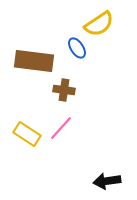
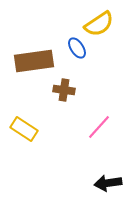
brown rectangle: rotated 15 degrees counterclockwise
pink line: moved 38 px right, 1 px up
yellow rectangle: moved 3 px left, 5 px up
black arrow: moved 1 px right, 2 px down
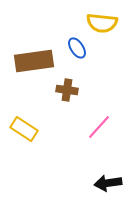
yellow semicircle: moved 3 px right, 1 px up; rotated 40 degrees clockwise
brown cross: moved 3 px right
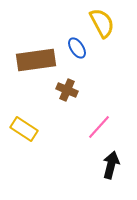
yellow semicircle: rotated 124 degrees counterclockwise
brown rectangle: moved 2 px right, 1 px up
brown cross: rotated 15 degrees clockwise
black arrow: moved 3 px right, 18 px up; rotated 112 degrees clockwise
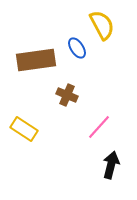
yellow semicircle: moved 2 px down
brown cross: moved 5 px down
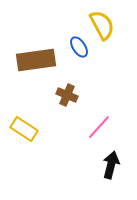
blue ellipse: moved 2 px right, 1 px up
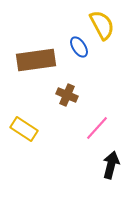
pink line: moved 2 px left, 1 px down
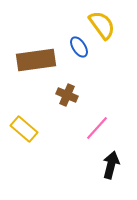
yellow semicircle: rotated 8 degrees counterclockwise
yellow rectangle: rotated 8 degrees clockwise
